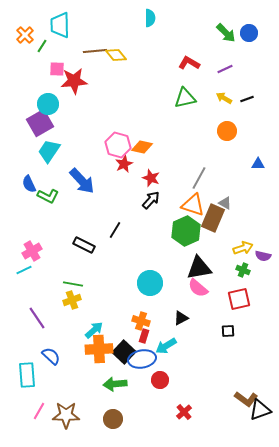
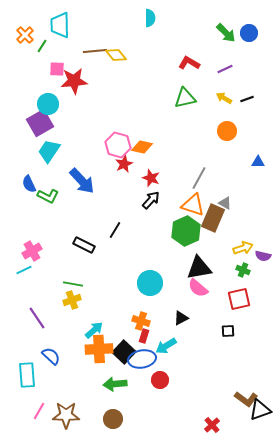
blue triangle at (258, 164): moved 2 px up
red cross at (184, 412): moved 28 px right, 13 px down
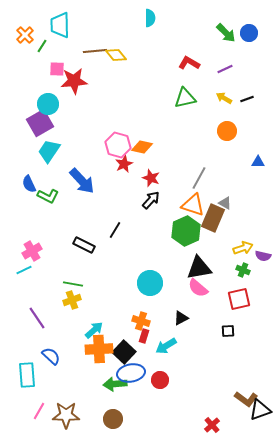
blue ellipse at (142, 359): moved 11 px left, 14 px down
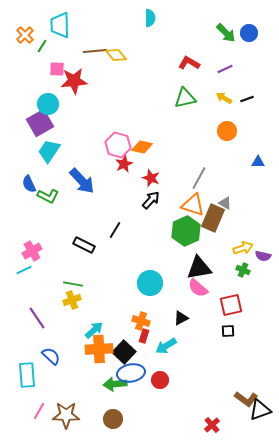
red square at (239, 299): moved 8 px left, 6 px down
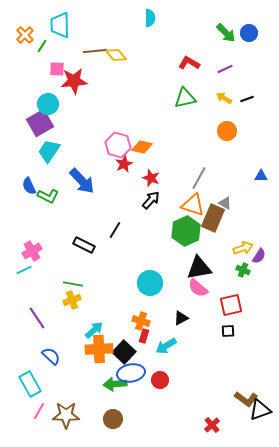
blue triangle at (258, 162): moved 3 px right, 14 px down
blue semicircle at (29, 184): moved 2 px down
purple semicircle at (263, 256): moved 4 px left; rotated 70 degrees counterclockwise
cyan rectangle at (27, 375): moved 3 px right, 9 px down; rotated 25 degrees counterclockwise
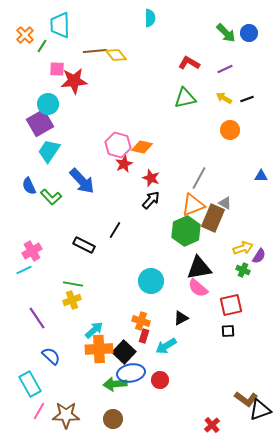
orange circle at (227, 131): moved 3 px right, 1 px up
green L-shape at (48, 196): moved 3 px right, 1 px down; rotated 20 degrees clockwise
orange triangle at (193, 205): rotated 40 degrees counterclockwise
cyan circle at (150, 283): moved 1 px right, 2 px up
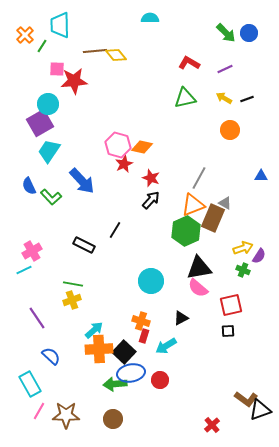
cyan semicircle at (150, 18): rotated 90 degrees counterclockwise
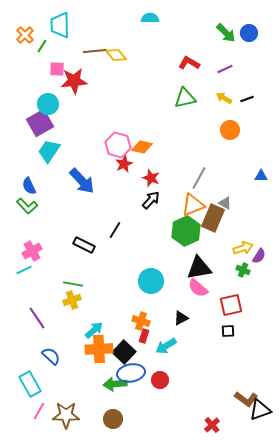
green L-shape at (51, 197): moved 24 px left, 9 px down
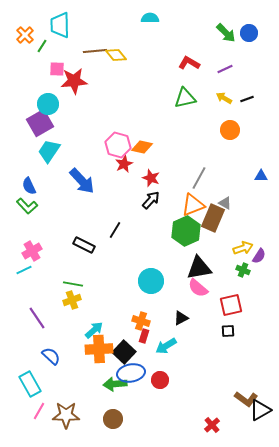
black triangle at (260, 410): rotated 10 degrees counterclockwise
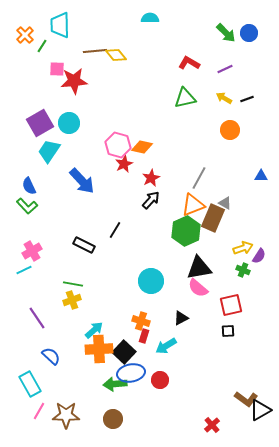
cyan circle at (48, 104): moved 21 px right, 19 px down
red star at (151, 178): rotated 24 degrees clockwise
